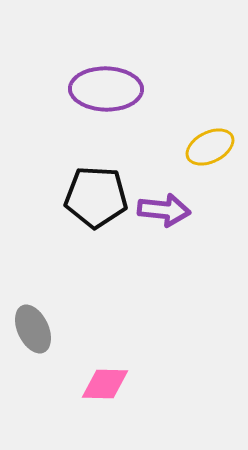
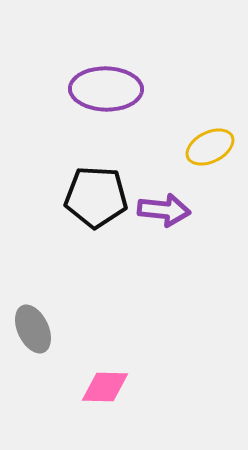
pink diamond: moved 3 px down
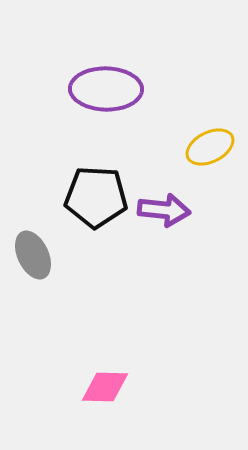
gray ellipse: moved 74 px up
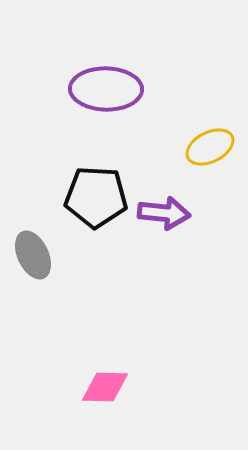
purple arrow: moved 3 px down
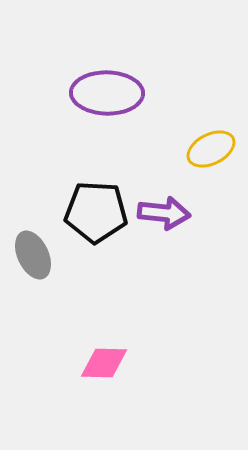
purple ellipse: moved 1 px right, 4 px down
yellow ellipse: moved 1 px right, 2 px down
black pentagon: moved 15 px down
pink diamond: moved 1 px left, 24 px up
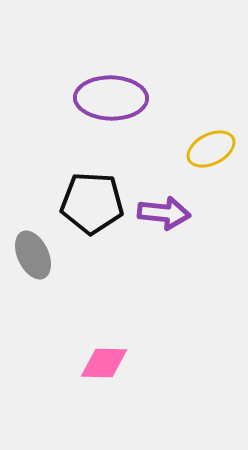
purple ellipse: moved 4 px right, 5 px down
black pentagon: moved 4 px left, 9 px up
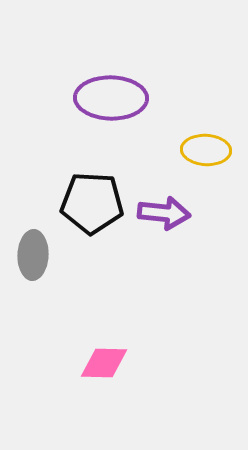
yellow ellipse: moved 5 px left, 1 px down; rotated 30 degrees clockwise
gray ellipse: rotated 27 degrees clockwise
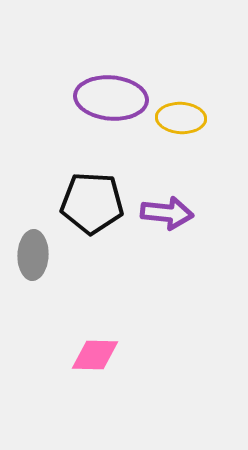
purple ellipse: rotated 4 degrees clockwise
yellow ellipse: moved 25 px left, 32 px up
purple arrow: moved 3 px right
pink diamond: moved 9 px left, 8 px up
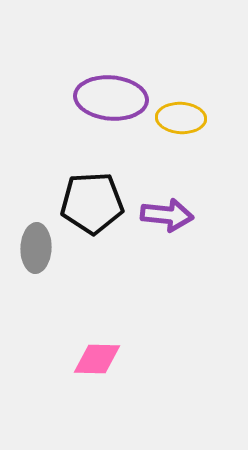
black pentagon: rotated 6 degrees counterclockwise
purple arrow: moved 2 px down
gray ellipse: moved 3 px right, 7 px up
pink diamond: moved 2 px right, 4 px down
